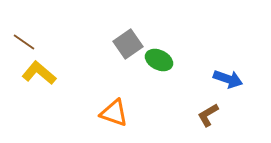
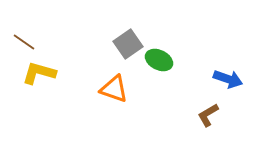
yellow L-shape: rotated 24 degrees counterclockwise
orange triangle: moved 24 px up
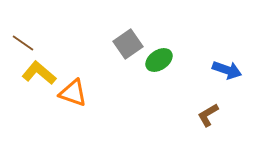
brown line: moved 1 px left, 1 px down
green ellipse: rotated 60 degrees counterclockwise
yellow L-shape: rotated 24 degrees clockwise
blue arrow: moved 1 px left, 9 px up
orange triangle: moved 41 px left, 4 px down
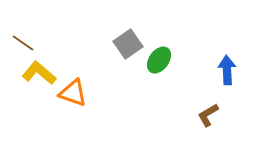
green ellipse: rotated 20 degrees counterclockwise
blue arrow: rotated 112 degrees counterclockwise
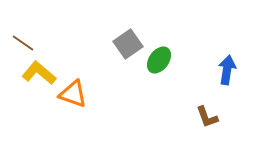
blue arrow: rotated 12 degrees clockwise
orange triangle: moved 1 px down
brown L-shape: moved 1 px left, 2 px down; rotated 80 degrees counterclockwise
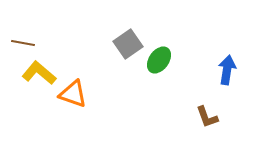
brown line: rotated 25 degrees counterclockwise
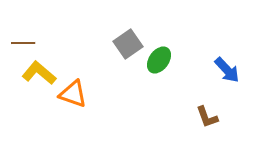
brown line: rotated 10 degrees counterclockwise
blue arrow: rotated 128 degrees clockwise
